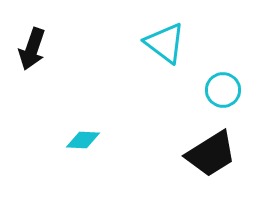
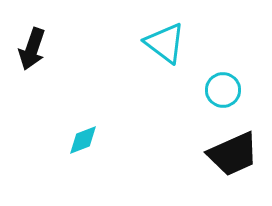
cyan diamond: rotated 24 degrees counterclockwise
black trapezoid: moved 22 px right; rotated 8 degrees clockwise
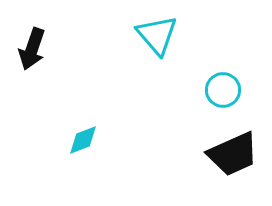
cyan triangle: moved 8 px left, 8 px up; rotated 12 degrees clockwise
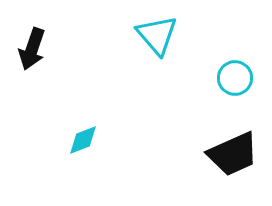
cyan circle: moved 12 px right, 12 px up
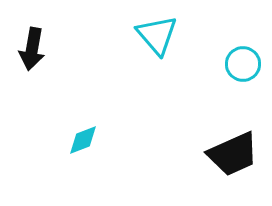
black arrow: rotated 9 degrees counterclockwise
cyan circle: moved 8 px right, 14 px up
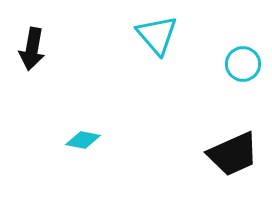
cyan diamond: rotated 32 degrees clockwise
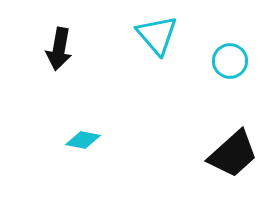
black arrow: moved 27 px right
cyan circle: moved 13 px left, 3 px up
black trapezoid: rotated 18 degrees counterclockwise
